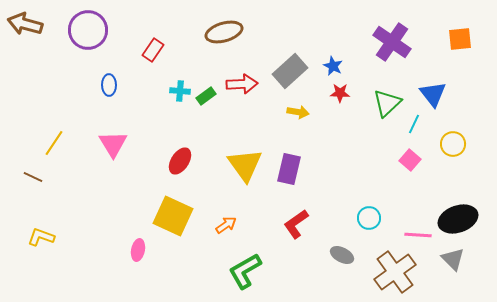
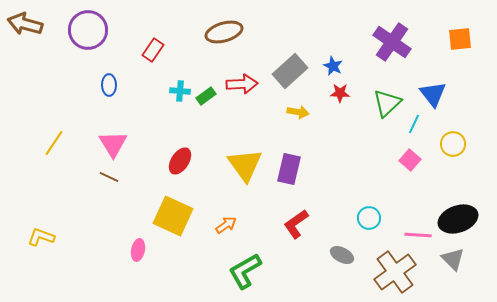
brown line: moved 76 px right
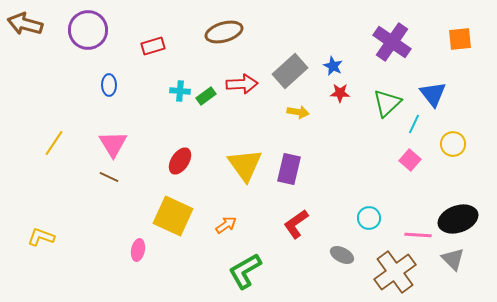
red rectangle: moved 4 px up; rotated 40 degrees clockwise
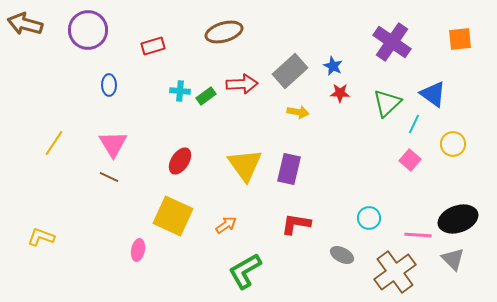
blue triangle: rotated 16 degrees counterclockwise
red L-shape: rotated 44 degrees clockwise
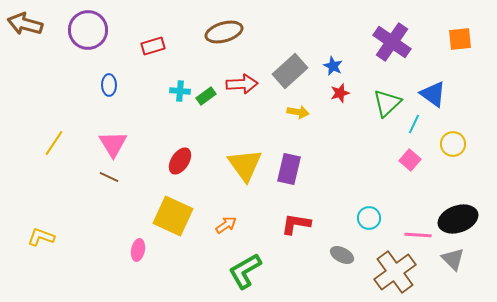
red star: rotated 18 degrees counterclockwise
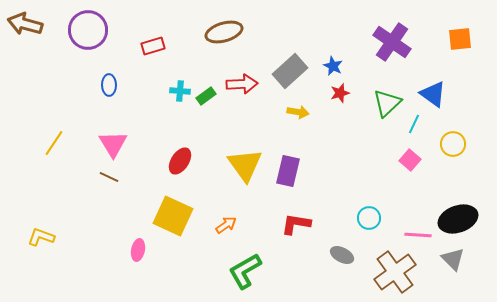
purple rectangle: moved 1 px left, 2 px down
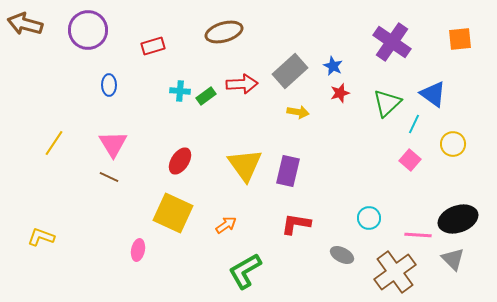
yellow square: moved 3 px up
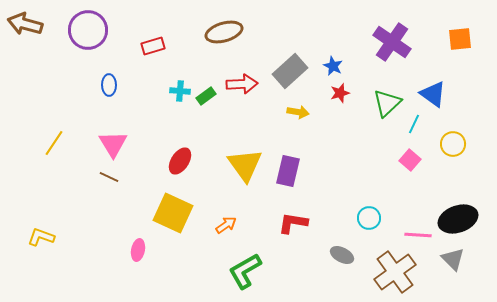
red L-shape: moved 3 px left, 1 px up
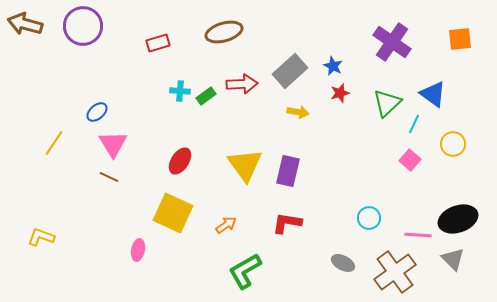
purple circle: moved 5 px left, 4 px up
red rectangle: moved 5 px right, 3 px up
blue ellipse: moved 12 px left, 27 px down; rotated 50 degrees clockwise
red L-shape: moved 6 px left
gray ellipse: moved 1 px right, 8 px down
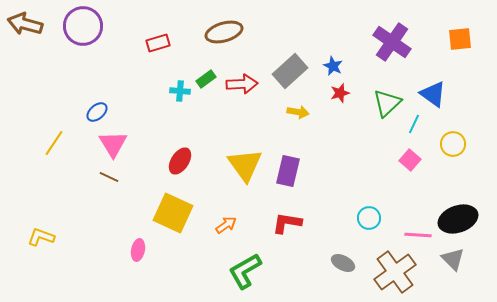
green rectangle: moved 17 px up
